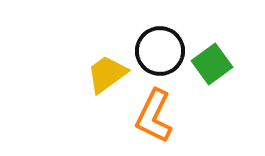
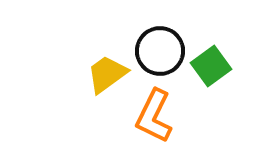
green square: moved 1 px left, 2 px down
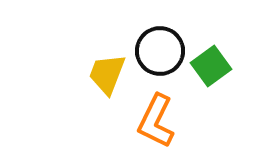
yellow trapezoid: rotated 33 degrees counterclockwise
orange L-shape: moved 2 px right, 5 px down
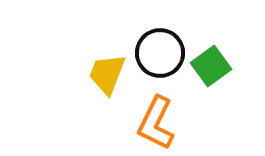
black circle: moved 2 px down
orange L-shape: moved 2 px down
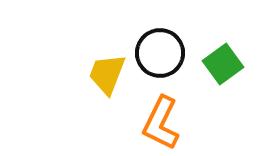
green square: moved 12 px right, 2 px up
orange L-shape: moved 5 px right
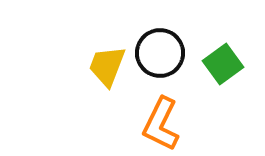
yellow trapezoid: moved 8 px up
orange L-shape: moved 1 px down
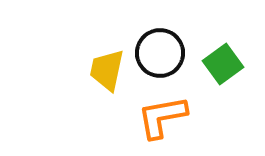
yellow trapezoid: moved 4 px down; rotated 9 degrees counterclockwise
orange L-shape: moved 1 px right, 7 px up; rotated 54 degrees clockwise
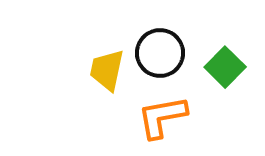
green square: moved 2 px right, 3 px down; rotated 9 degrees counterclockwise
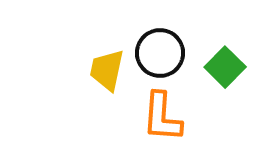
orange L-shape: rotated 76 degrees counterclockwise
